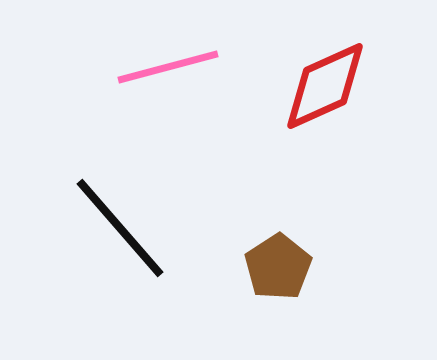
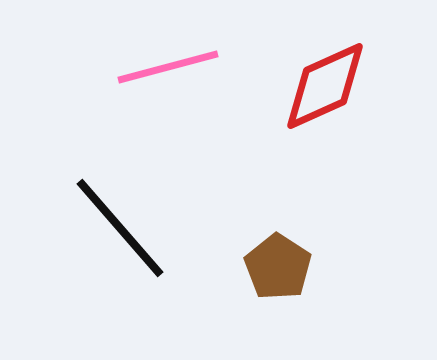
brown pentagon: rotated 6 degrees counterclockwise
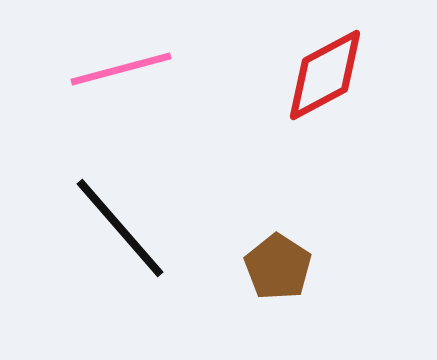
pink line: moved 47 px left, 2 px down
red diamond: moved 11 px up; rotated 4 degrees counterclockwise
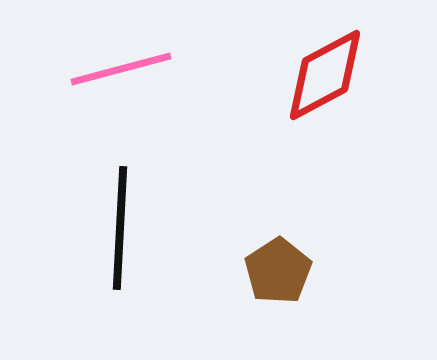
black line: rotated 44 degrees clockwise
brown pentagon: moved 4 px down; rotated 6 degrees clockwise
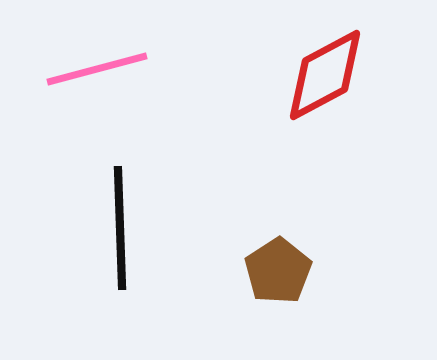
pink line: moved 24 px left
black line: rotated 5 degrees counterclockwise
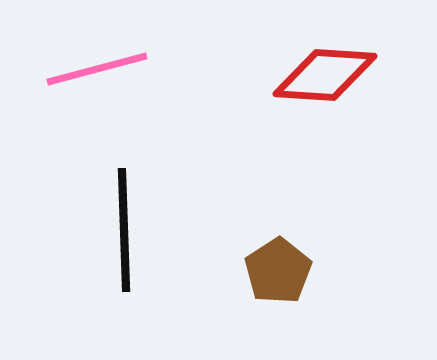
red diamond: rotated 32 degrees clockwise
black line: moved 4 px right, 2 px down
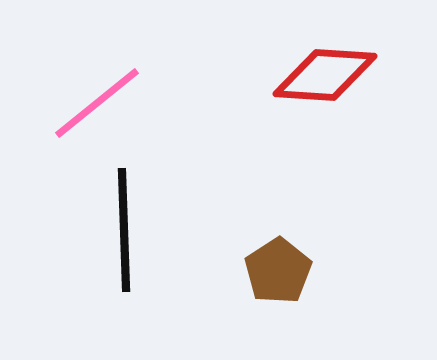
pink line: moved 34 px down; rotated 24 degrees counterclockwise
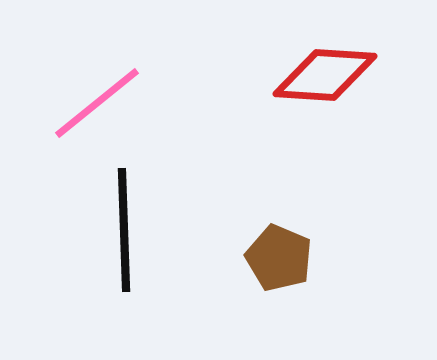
brown pentagon: moved 1 px right, 13 px up; rotated 16 degrees counterclockwise
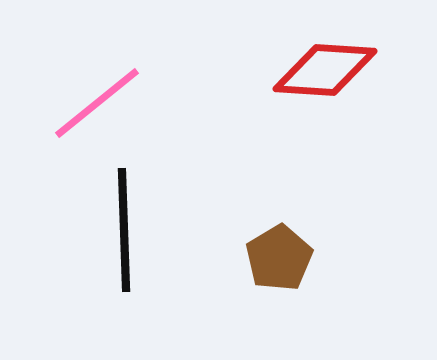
red diamond: moved 5 px up
brown pentagon: rotated 18 degrees clockwise
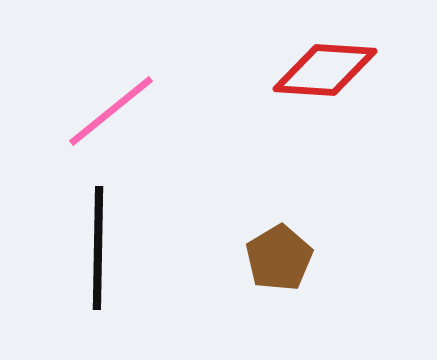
pink line: moved 14 px right, 8 px down
black line: moved 26 px left, 18 px down; rotated 3 degrees clockwise
